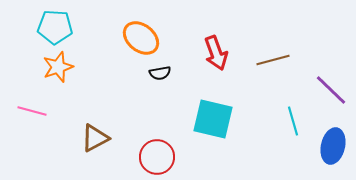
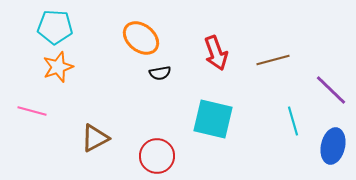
red circle: moved 1 px up
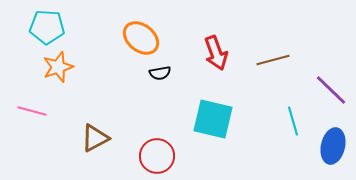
cyan pentagon: moved 8 px left
